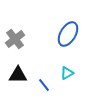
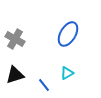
gray cross: rotated 24 degrees counterclockwise
black triangle: moved 3 px left; rotated 18 degrees counterclockwise
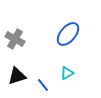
blue ellipse: rotated 10 degrees clockwise
black triangle: moved 2 px right, 1 px down
blue line: moved 1 px left
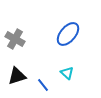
cyan triangle: rotated 48 degrees counterclockwise
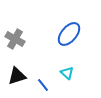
blue ellipse: moved 1 px right
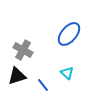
gray cross: moved 8 px right, 11 px down
